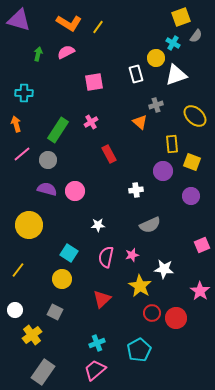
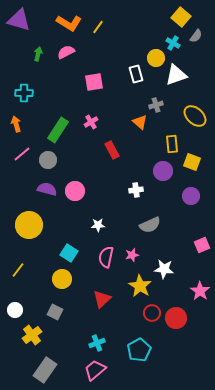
yellow square at (181, 17): rotated 30 degrees counterclockwise
red rectangle at (109, 154): moved 3 px right, 4 px up
gray rectangle at (43, 372): moved 2 px right, 2 px up
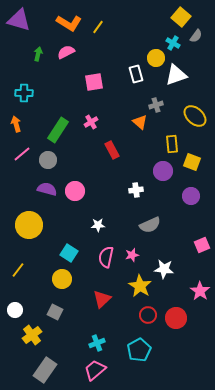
red circle at (152, 313): moved 4 px left, 2 px down
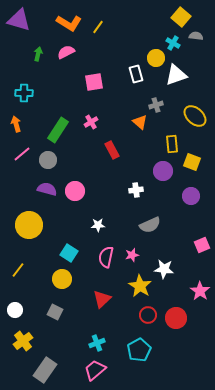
gray semicircle at (196, 36): rotated 120 degrees counterclockwise
yellow cross at (32, 335): moved 9 px left, 6 px down
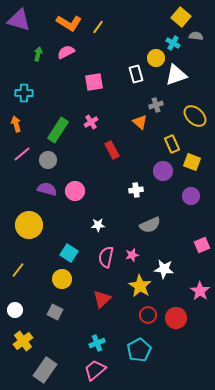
yellow rectangle at (172, 144): rotated 18 degrees counterclockwise
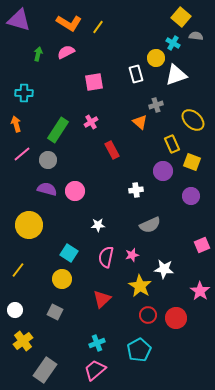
yellow ellipse at (195, 116): moved 2 px left, 4 px down
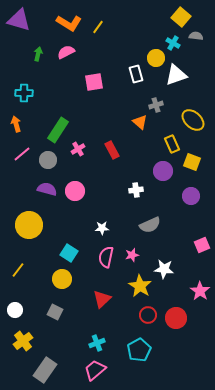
pink cross at (91, 122): moved 13 px left, 27 px down
white star at (98, 225): moved 4 px right, 3 px down
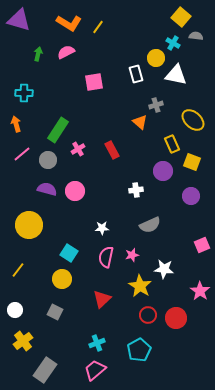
white triangle at (176, 75): rotated 30 degrees clockwise
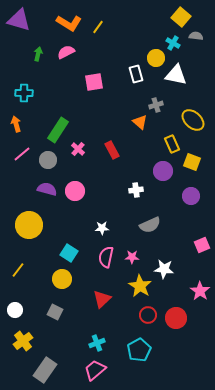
pink cross at (78, 149): rotated 16 degrees counterclockwise
pink star at (132, 255): moved 2 px down; rotated 16 degrees clockwise
